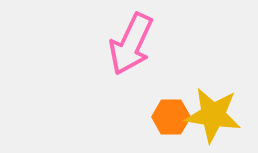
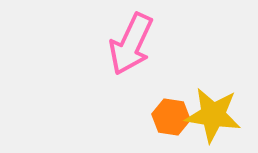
orange hexagon: rotated 9 degrees clockwise
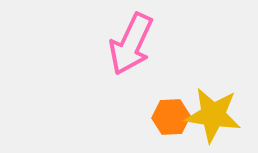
orange hexagon: rotated 12 degrees counterclockwise
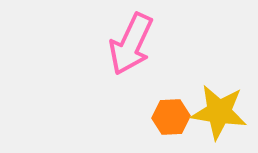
yellow star: moved 6 px right, 3 px up
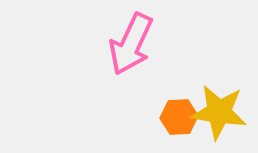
orange hexagon: moved 8 px right
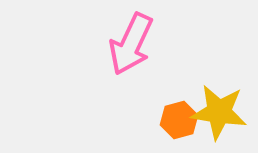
orange hexagon: moved 3 px down; rotated 12 degrees counterclockwise
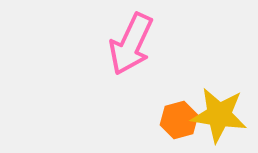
yellow star: moved 3 px down
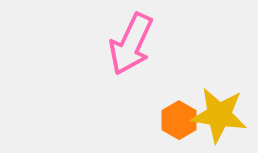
orange hexagon: rotated 15 degrees counterclockwise
